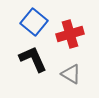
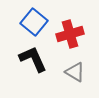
gray triangle: moved 4 px right, 2 px up
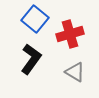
blue square: moved 1 px right, 3 px up
black L-shape: moved 2 px left; rotated 60 degrees clockwise
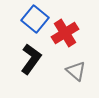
red cross: moved 5 px left, 1 px up; rotated 16 degrees counterclockwise
gray triangle: moved 1 px right, 1 px up; rotated 10 degrees clockwise
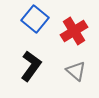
red cross: moved 9 px right, 2 px up
black L-shape: moved 7 px down
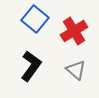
gray triangle: moved 1 px up
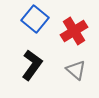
black L-shape: moved 1 px right, 1 px up
